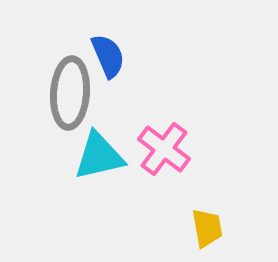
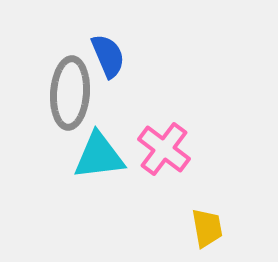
cyan triangle: rotated 6 degrees clockwise
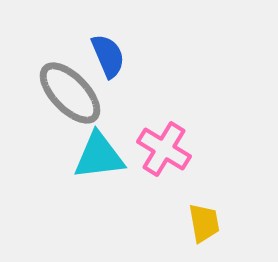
gray ellipse: rotated 48 degrees counterclockwise
pink cross: rotated 6 degrees counterclockwise
yellow trapezoid: moved 3 px left, 5 px up
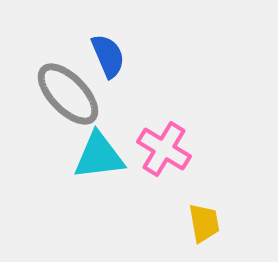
gray ellipse: moved 2 px left, 1 px down
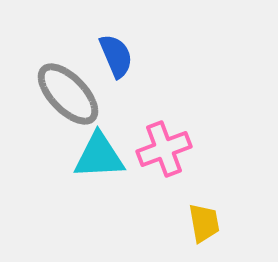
blue semicircle: moved 8 px right
pink cross: rotated 38 degrees clockwise
cyan triangle: rotated 4 degrees clockwise
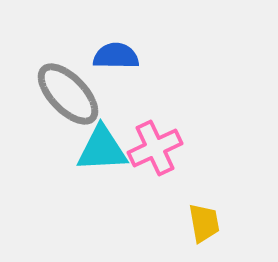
blue semicircle: rotated 66 degrees counterclockwise
pink cross: moved 9 px left, 1 px up; rotated 4 degrees counterclockwise
cyan triangle: moved 3 px right, 7 px up
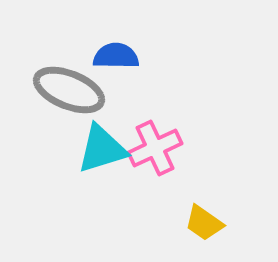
gray ellipse: moved 1 px right, 4 px up; rotated 24 degrees counterclockwise
cyan triangle: rotated 14 degrees counterclockwise
yellow trapezoid: rotated 135 degrees clockwise
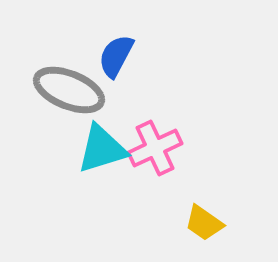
blue semicircle: rotated 63 degrees counterclockwise
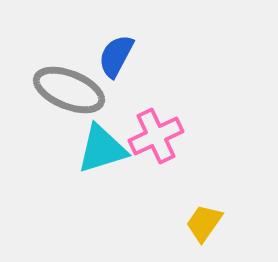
pink cross: moved 1 px right, 12 px up
yellow trapezoid: rotated 90 degrees clockwise
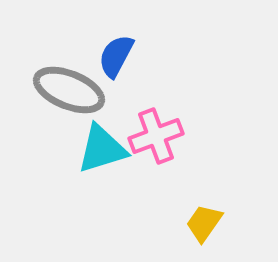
pink cross: rotated 4 degrees clockwise
